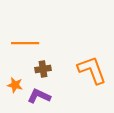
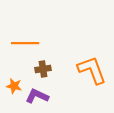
orange star: moved 1 px left, 1 px down
purple L-shape: moved 2 px left
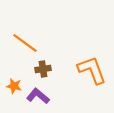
orange line: rotated 36 degrees clockwise
purple L-shape: moved 1 px right; rotated 15 degrees clockwise
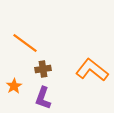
orange L-shape: rotated 32 degrees counterclockwise
orange star: rotated 28 degrees clockwise
purple L-shape: moved 5 px right, 2 px down; rotated 110 degrees counterclockwise
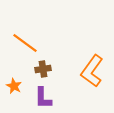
orange L-shape: moved 1 px down; rotated 92 degrees counterclockwise
orange star: rotated 14 degrees counterclockwise
purple L-shape: rotated 20 degrees counterclockwise
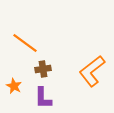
orange L-shape: rotated 16 degrees clockwise
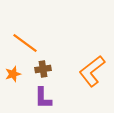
orange star: moved 1 px left, 12 px up; rotated 28 degrees clockwise
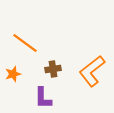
brown cross: moved 10 px right
